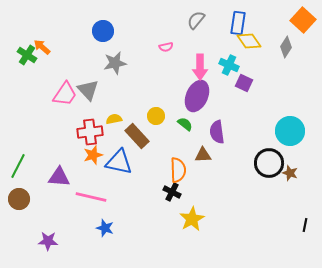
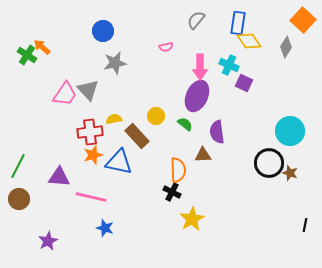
purple star: rotated 30 degrees counterclockwise
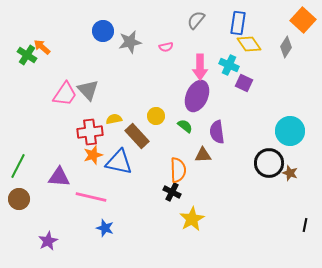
yellow diamond: moved 3 px down
gray star: moved 15 px right, 21 px up
green semicircle: moved 2 px down
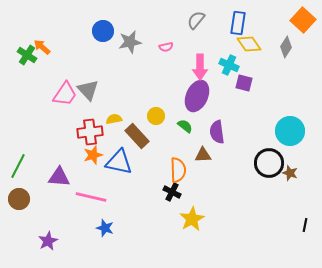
purple square: rotated 12 degrees counterclockwise
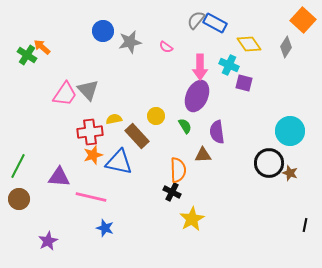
blue rectangle: moved 23 px left; rotated 70 degrees counterclockwise
pink semicircle: rotated 48 degrees clockwise
green semicircle: rotated 21 degrees clockwise
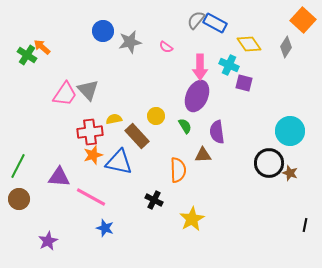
black cross: moved 18 px left, 8 px down
pink line: rotated 16 degrees clockwise
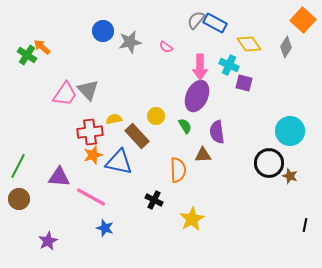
brown star: moved 3 px down
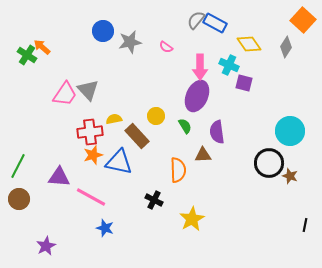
purple star: moved 2 px left, 5 px down
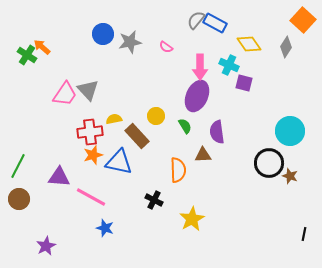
blue circle: moved 3 px down
black line: moved 1 px left, 9 px down
